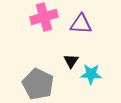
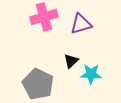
purple triangle: rotated 20 degrees counterclockwise
black triangle: rotated 14 degrees clockwise
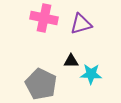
pink cross: moved 1 px down; rotated 28 degrees clockwise
black triangle: rotated 42 degrees clockwise
gray pentagon: moved 3 px right
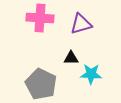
pink cross: moved 4 px left; rotated 8 degrees counterclockwise
black triangle: moved 3 px up
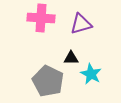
pink cross: moved 1 px right
cyan star: rotated 25 degrees clockwise
gray pentagon: moved 7 px right, 3 px up
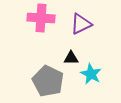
purple triangle: rotated 10 degrees counterclockwise
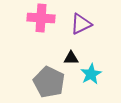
cyan star: rotated 15 degrees clockwise
gray pentagon: moved 1 px right, 1 px down
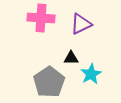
gray pentagon: rotated 12 degrees clockwise
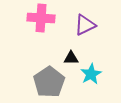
purple triangle: moved 4 px right, 1 px down
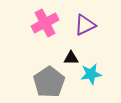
pink cross: moved 4 px right, 5 px down; rotated 32 degrees counterclockwise
cyan star: rotated 20 degrees clockwise
